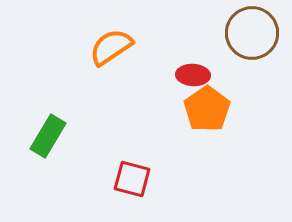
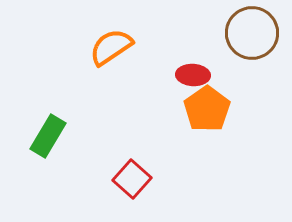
red square: rotated 27 degrees clockwise
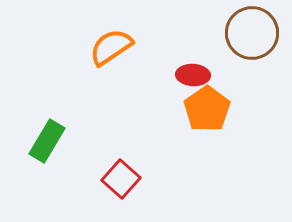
green rectangle: moved 1 px left, 5 px down
red square: moved 11 px left
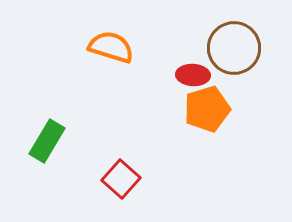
brown circle: moved 18 px left, 15 px down
orange semicircle: rotated 51 degrees clockwise
orange pentagon: rotated 18 degrees clockwise
